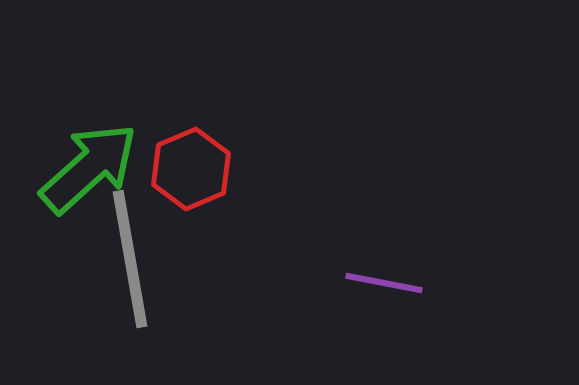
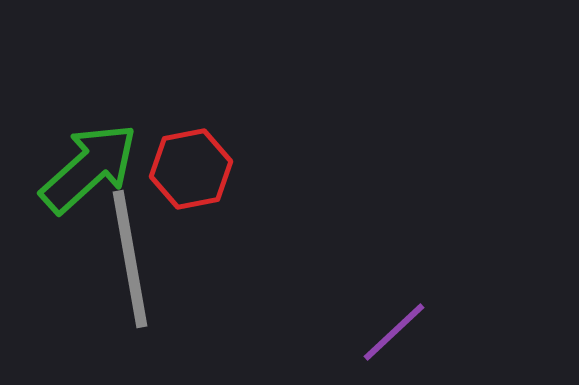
red hexagon: rotated 12 degrees clockwise
purple line: moved 10 px right, 49 px down; rotated 54 degrees counterclockwise
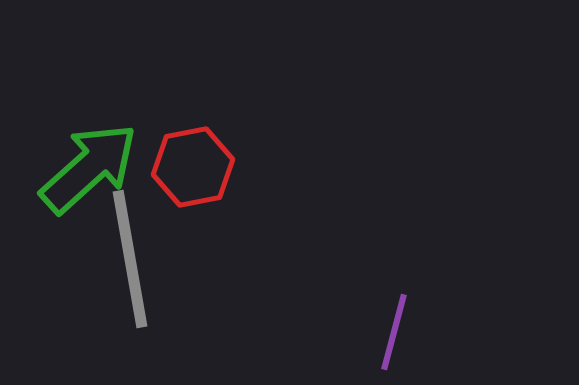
red hexagon: moved 2 px right, 2 px up
purple line: rotated 32 degrees counterclockwise
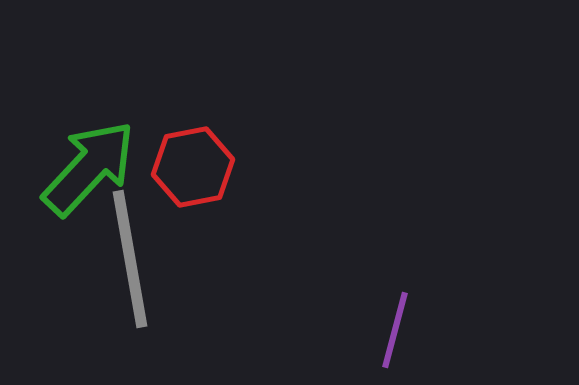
green arrow: rotated 5 degrees counterclockwise
purple line: moved 1 px right, 2 px up
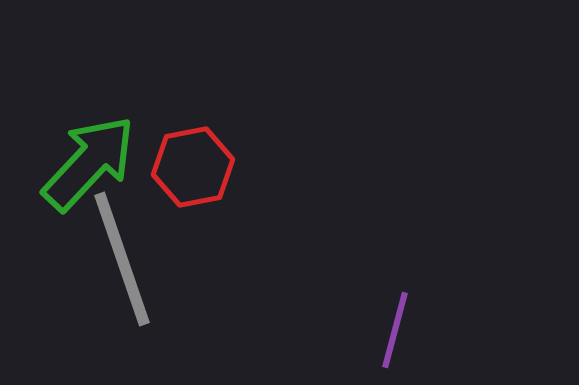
green arrow: moved 5 px up
gray line: moved 8 px left; rotated 9 degrees counterclockwise
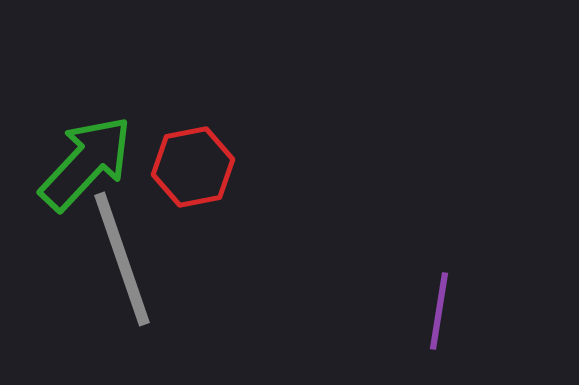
green arrow: moved 3 px left
purple line: moved 44 px right, 19 px up; rotated 6 degrees counterclockwise
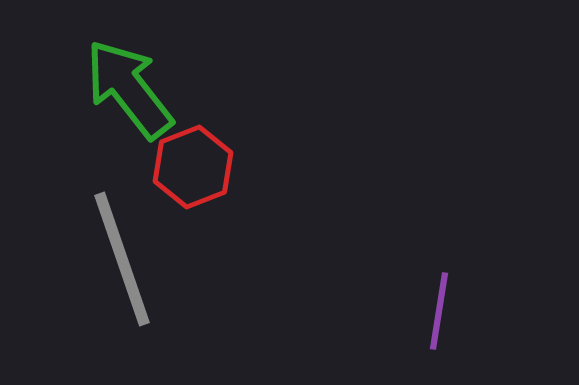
green arrow: moved 43 px right, 74 px up; rotated 81 degrees counterclockwise
red hexagon: rotated 10 degrees counterclockwise
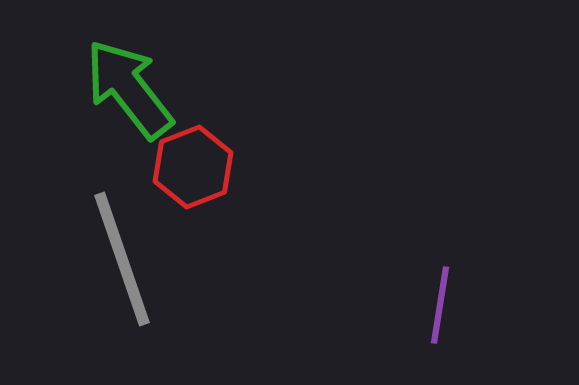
purple line: moved 1 px right, 6 px up
